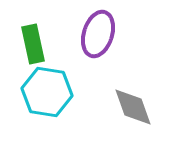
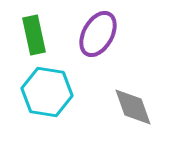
purple ellipse: rotated 12 degrees clockwise
green rectangle: moved 1 px right, 9 px up
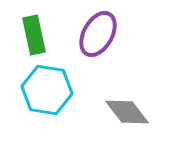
cyan hexagon: moved 2 px up
gray diamond: moved 6 px left, 5 px down; rotated 18 degrees counterclockwise
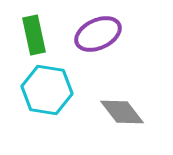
purple ellipse: rotated 36 degrees clockwise
gray diamond: moved 5 px left
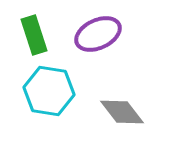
green rectangle: rotated 6 degrees counterclockwise
cyan hexagon: moved 2 px right, 1 px down
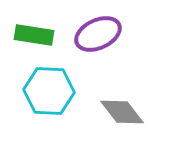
green rectangle: rotated 63 degrees counterclockwise
cyan hexagon: rotated 6 degrees counterclockwise
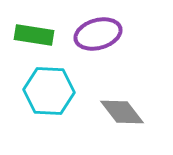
purple ellipse: rotated 9 degrees clockwise
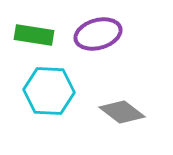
gray diamond: rotated 15 degrees counterclockwise
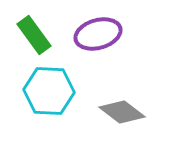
green rectangle: rotated 45 degrees clockwise
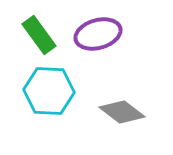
green rectangle: moved 5 px right
